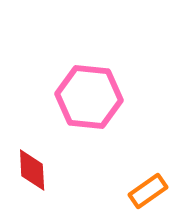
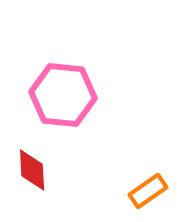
pink hexagon: moved 26 px left, 2 px up
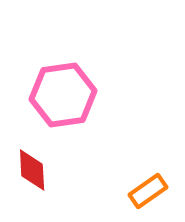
pink hexagon: rotated 14 degrees counterclockwise
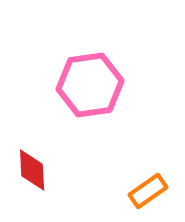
pink hexagon: moved 27 px right, 10 px up
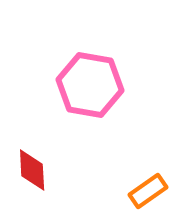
pink hexagon: rotated 18 degrees clockwise
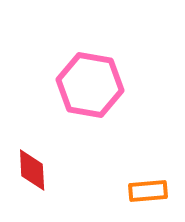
orange rectangle: rotated 30 degrees clockwise
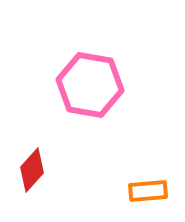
red diamond: rotated 45 degrees clockwise
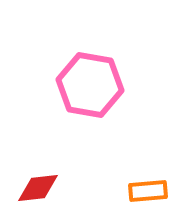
red diamond: moved 6 px right, 18 px down; rotated 42 degrees clockwise
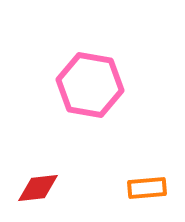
orange rectangle: moved 1 px left, 3 px up
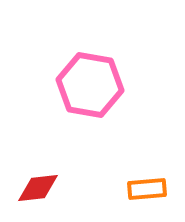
orange rectangle: moved 1 px down
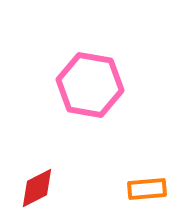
red diamond: moved 1 px left; rotated 21 degrees counterclockwise
